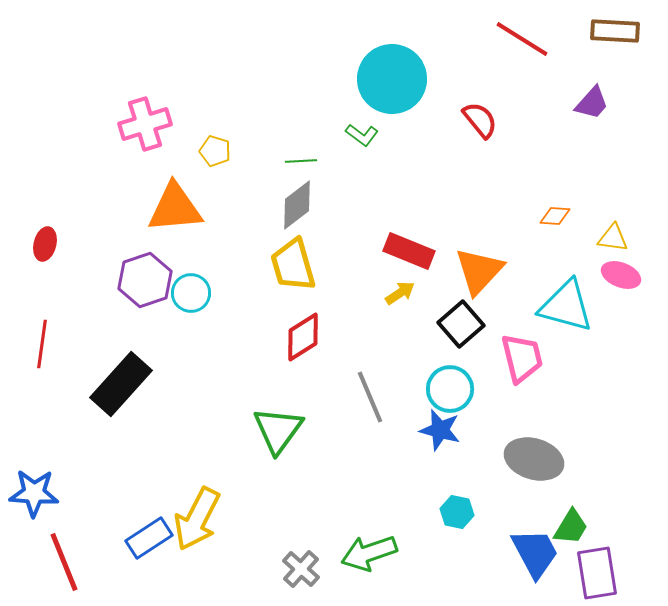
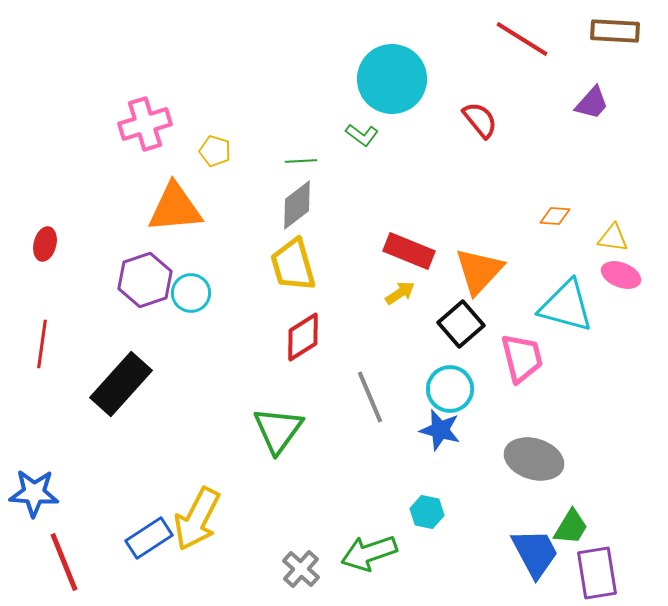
cyan hexagon at (457, 512): moved 30 px left
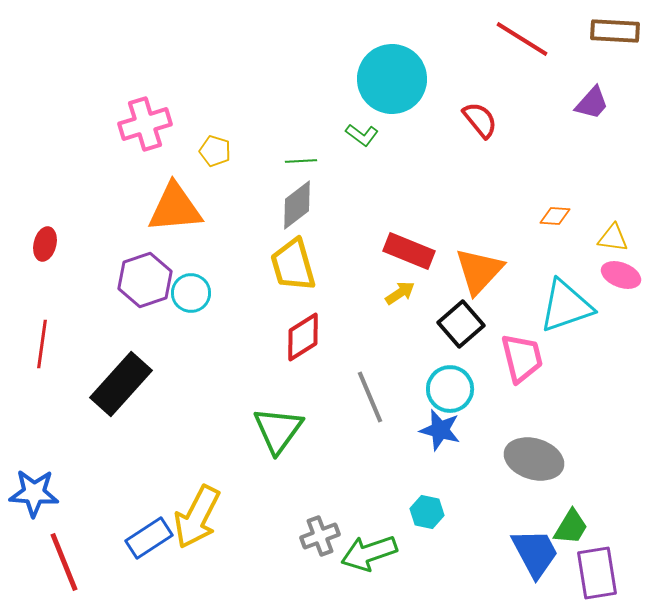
cyan triangle at (566, 306): rotated 34 degrees counterclockwise
yellow arrow at (197, 519): moved 2 px up
gray cross at (301, 569): moved 19 px right, 33 px up; rotated 27 degrees clockwise
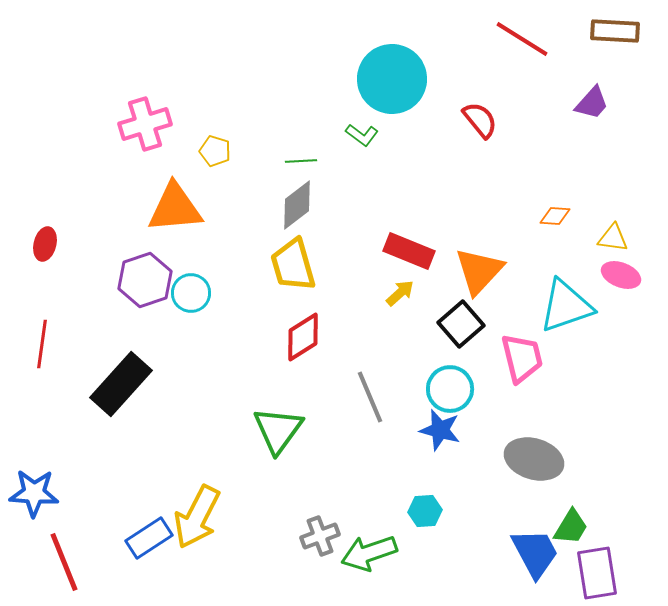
yellow arrow at (400, 293): rotated 8 degrees counterclockwise
cyan hexagon at (427, 512): moved 2 px left, 1 px up; rotated 16 degrees counterclockwise
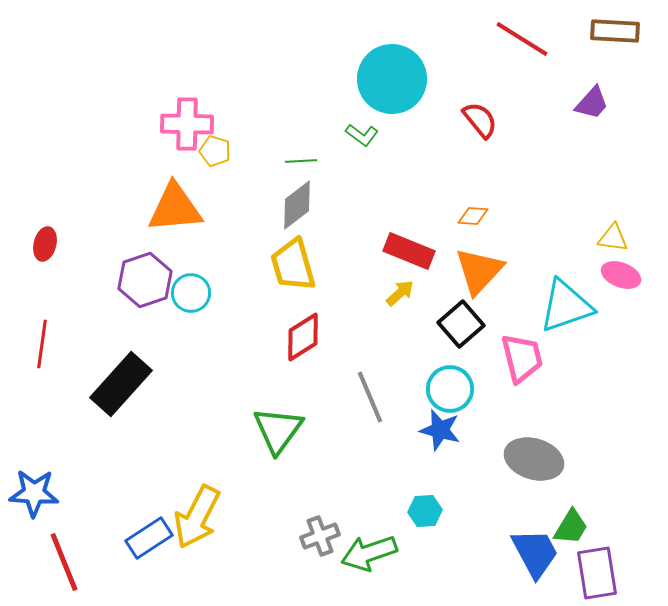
pink cross at (145, 124): moved 42 px right; rotated 18 degrees clockwise
orange diamond at (555, 216): moved 82 px left
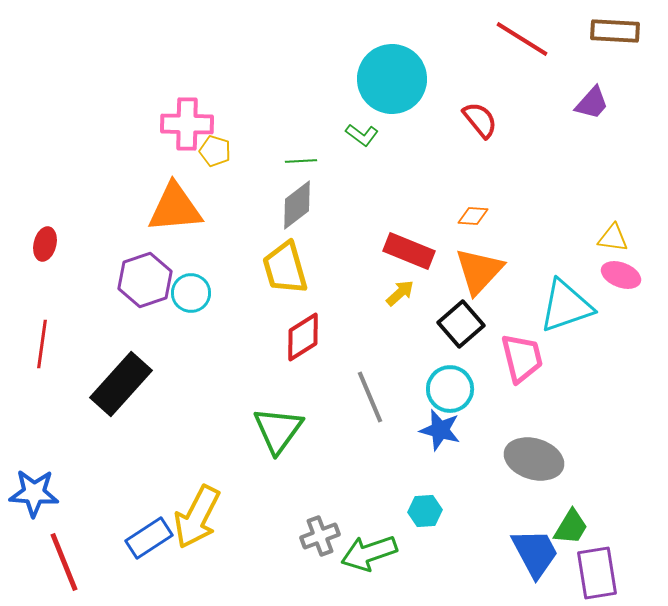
yellow trapezoid at (293, 265): moved 8 px left, 3 px down
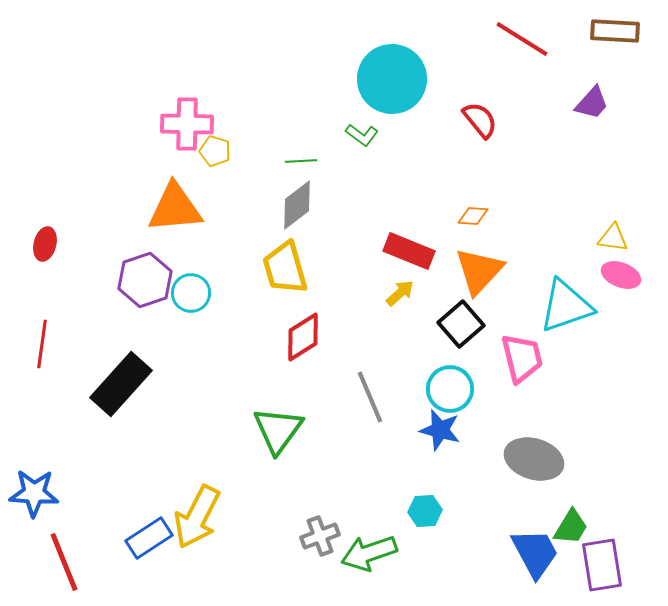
purple rectangle at (597, 573): moved 5 px right, 8 px up
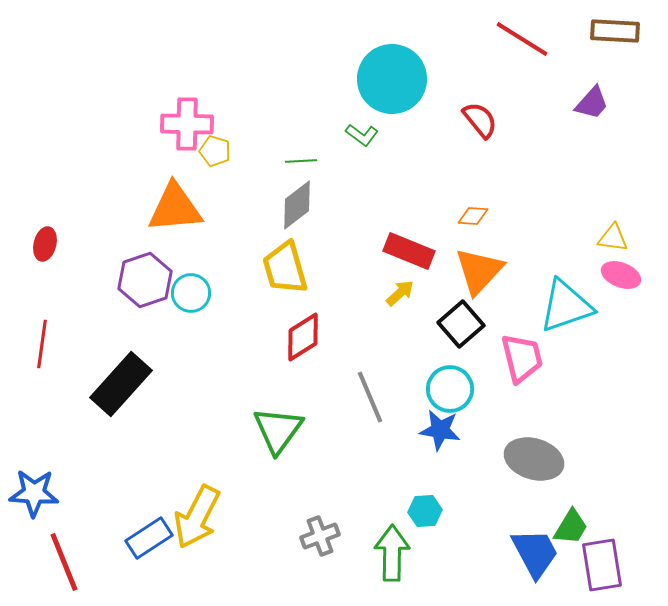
blue star at (440, 430): rotated 6 degrees counterclockwise
green arrow at (369, 553): moved 23 px right; rotated 110 degrees clockwise
